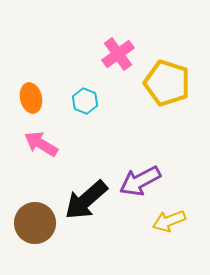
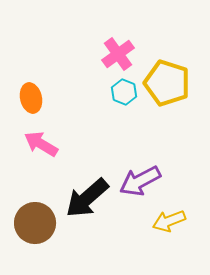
cyan hexagon: moved 39 px right, 9 px up
black arrow: moved 1 px right, 2 px up
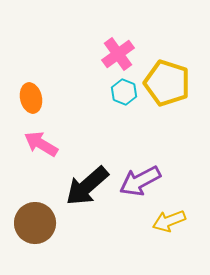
black arrow: moved 12 px up
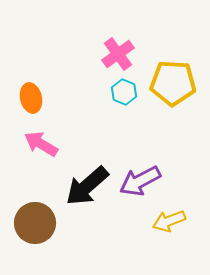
yellow pentagon: moved 6 px right; rotated 15 degrees counterclockwise
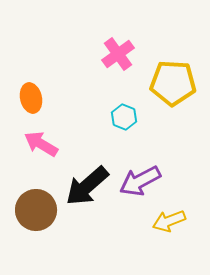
cyan hexagon: moved 25 px down
brown circle: moved 1 px right, 13 px up
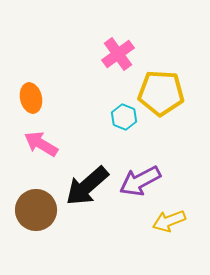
yellow pentagon: moved 12 px left, 10 px down
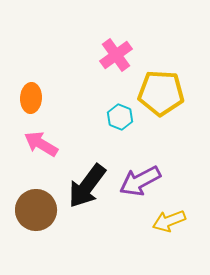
pink cross: moved 2 px left, 1 px down
orange ellipse: rotated 16 degrees clockwise
cyan hexagon: moved 4 px left
black arrow: rotated 12 degrees counterclockwise
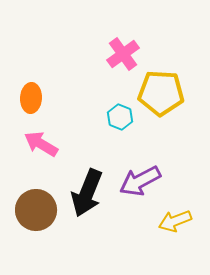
pink cross: moved 7 px right, 1 px up
black arrow: moved 7 px down; rotated 15 degrees counterclockwise
yellow arrow: moved 6 px right
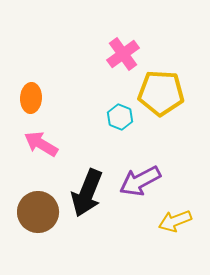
brown circle: moved 2 px right, 2 px down
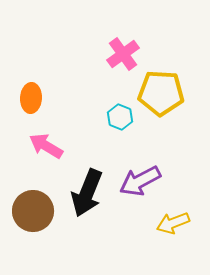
pink arrow: moved 5 px right, 2 px down
brown circle: moved 5 px left, 1 px up
yellow arrow: moved 2 px left, 2 px down
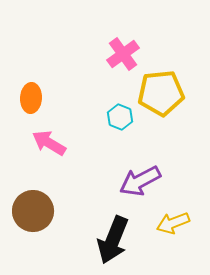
yellow pentagon: rotated 9 degrees counterclockwise
pink arrow: moved 3 px right, 3 px up
black arrow: moved 26 px right, 47 px down
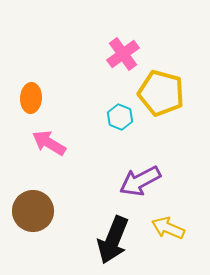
yellow pentagon: rotated 21 degrees clockwise
yellow arrow: moved 5 px left, 5 px down; rotated 44 degrees clockwise
